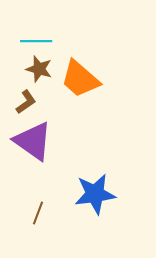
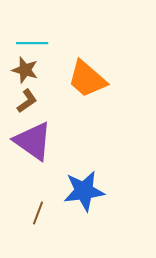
cyan line: moved 4 px left, 2 px down
brown star: moved 14 px left, 1 px down
orange trapezoid: moved 7 px right
brown L-shape: moved 1 px right, 1 px up
blue star: moved 11 px left, 3 px up
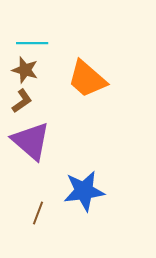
brown L-shape: moved 5 px left
purple triangle: moved 2 px left; rotated 6 degrees clockwise
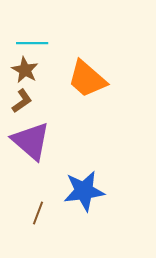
brown star: rotated 12 degrees clockwise
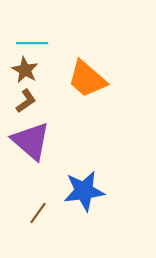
brown L-shape: moved 4 px right
brown line: rotated 15 degrees clockwise
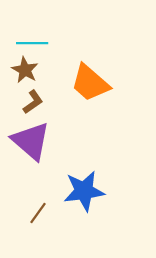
orange trapezoid: moved 3 px right, 4 px down
brown L-shape: moved 7 px right, 1 px down
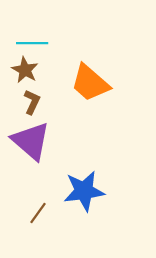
brown L-shape: moved 1 px left; rotated 30 degrees counterclockwise
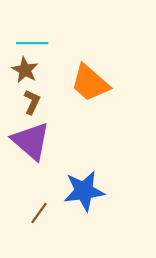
brown line: moved 1 px right
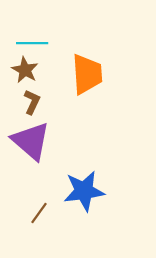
orange trapezoid: moved 3 px left, 9 px up; rotated 135 degrees counterclockwise
